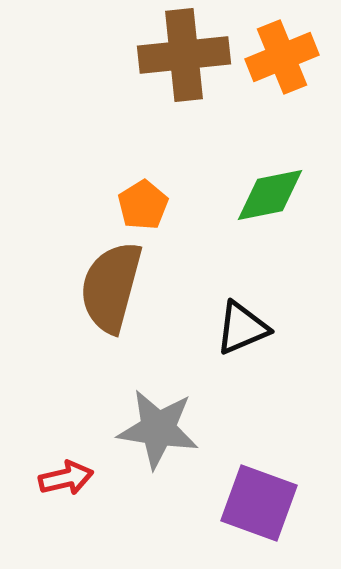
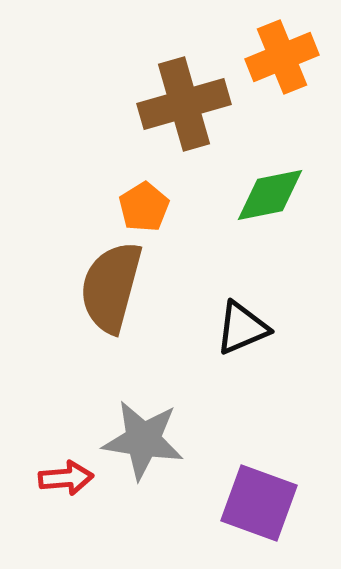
brown cross: moved 49 px down; rotated 10 degrees counterclockwise
orange pentagon: moved 1 px right, 2 px down
gray star: moved 15 px left, 11 px down
red arrow: rotated 8 degrees clockwise
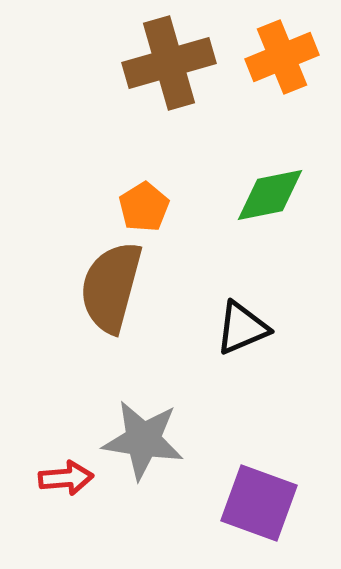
brown cross: moved 15 px left, 41 px up
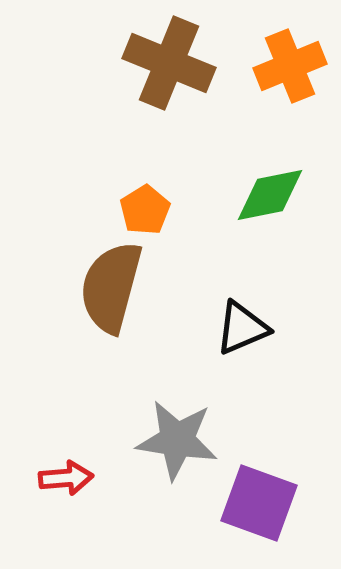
orange cross: moved 8 px right, 9 px down
brown cross: rotated 38 degrees clockwise
orange pentagon: moved 1 px right, 3 px down
gray star: moved 34 px right
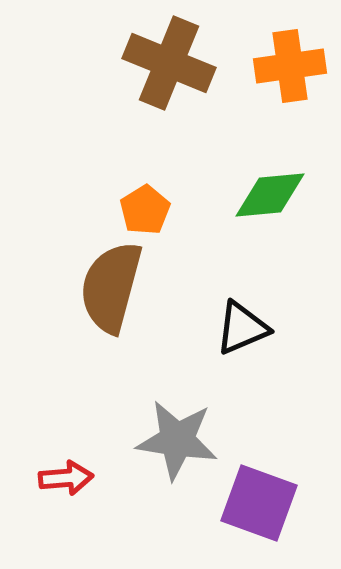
orange cross: rotated 14 degrees clockwise
green diamond: rotated 6 degrees clockwise
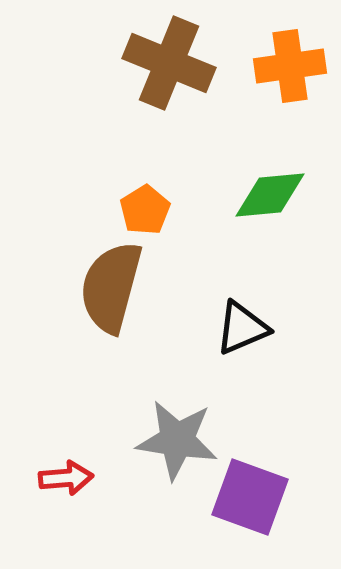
purple square: moved 9 px left, 6 px up
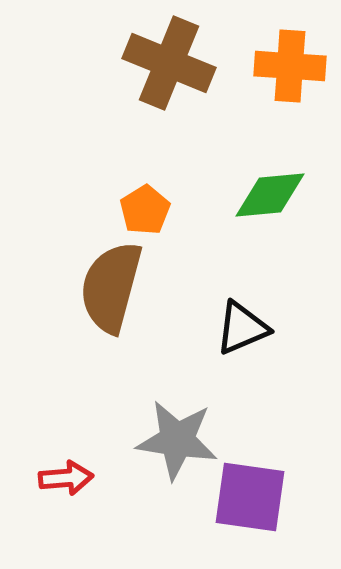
orange cross: rotated 12 degrees clockwise
purple square: rotated 12 degrees counterclockwise
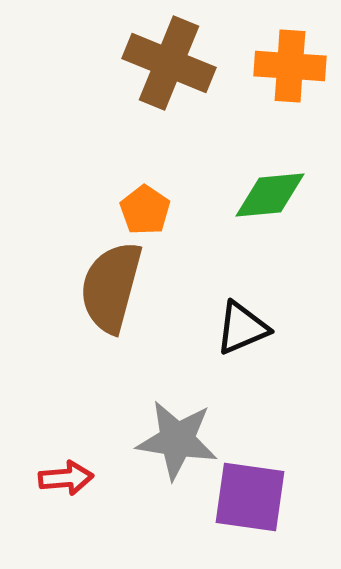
orange pentagon: rotated 6 degrees counterclockwise
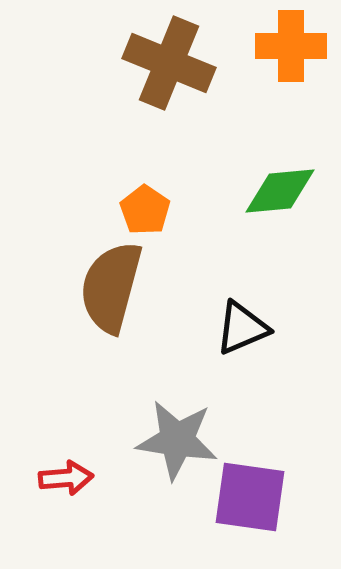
orange cross: moved 1 px right, 20 px up; rotated 4 degrees counterclockwise
green diamond: moved 10 px right, 4 px up
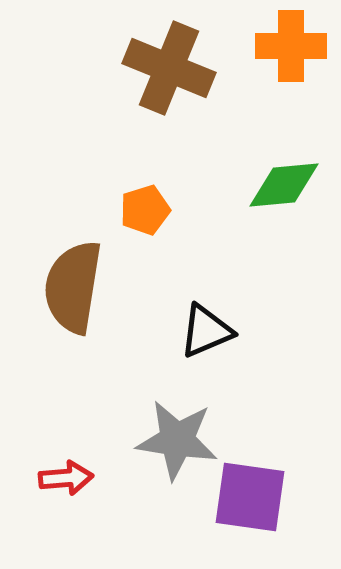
brown cross: moved 5 px down
green diamond: moved 4 px right, 6 px up
orange pentagon: rotated 21 degrees clockwise
brown semicircle: moved 38 px left; rotated 6 degrees counterclockwise
black triangle: moved 36 px left, 3 px down
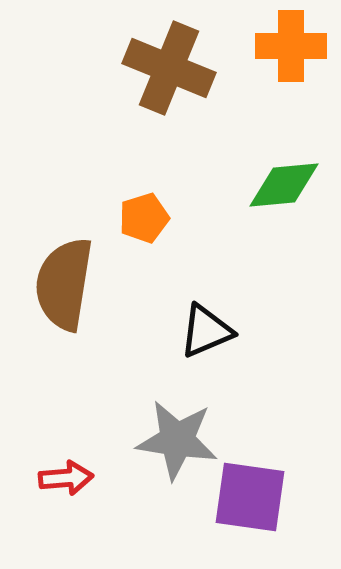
orange pentagon: moved 1 px left, 8 px down
brown semicircle: moved 9 px left, 3 px up
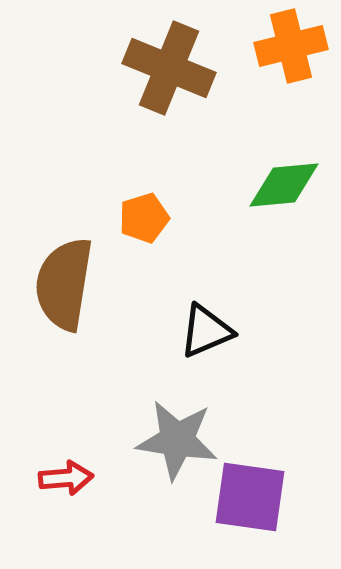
orange cross: rotated 14 degrees counterclockwise
